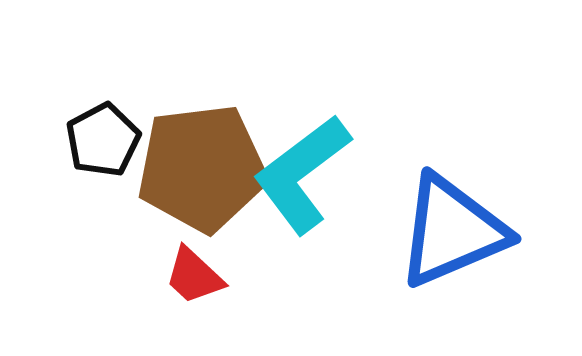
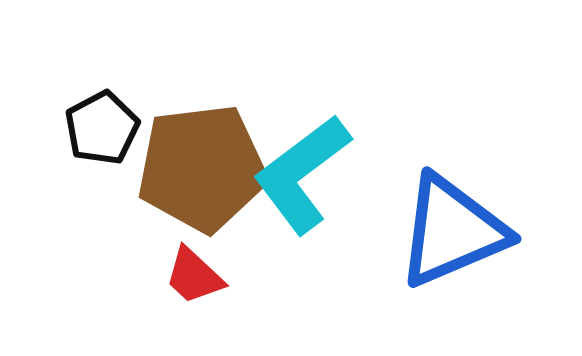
black pentagon: moved 1 px left, 12 px up
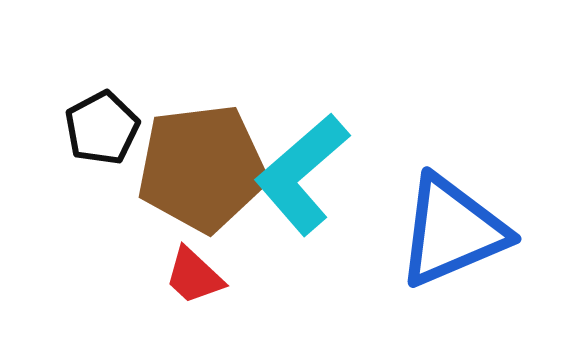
cyan L-shape: rotated 4 degrees counterclockwise
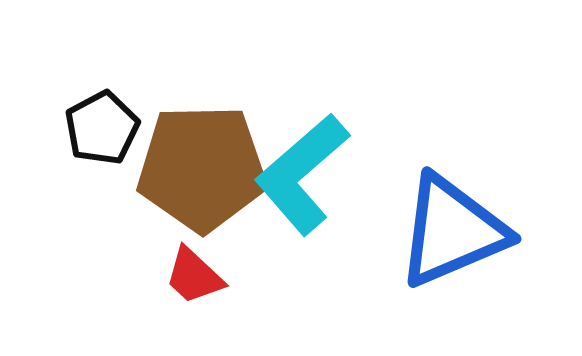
brown pentagon: rotated 6 degrees clockwise
